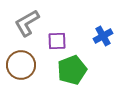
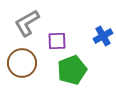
brown circle: moved 1 px right, 2 px up
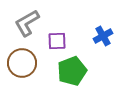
green pentagon: moved 1 px down
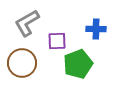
blue cross: moved 7 px left, 7 px up; rotated 30 degrees clockwise
green pentagon: moved 6 px right, 7 px up
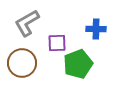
purple square: moved 2 px down
